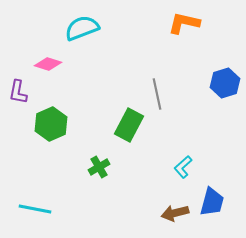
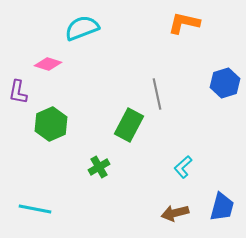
blue trapezoid: moved 10 px right, 5 px down
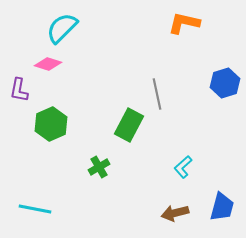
cyan semicircle: moved 20 px left; rotated 24 degrees counterclockwise
purple L-shape: moved 1 px right, 2 px up
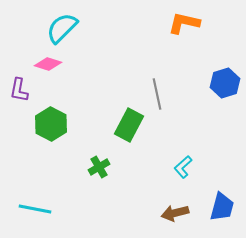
green hexagon: rotated 8 degrees counterclockwise
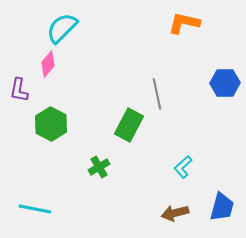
pink diamond: rotated 68 degrees counterclockwise
blue hexagon: rotated 16 degrees clockwise
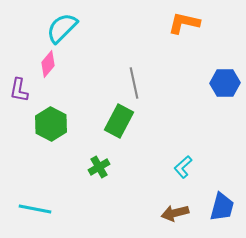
gray line: moved 23 px left, 11 px up
green rectangle: moved 10 px left, 4 px up
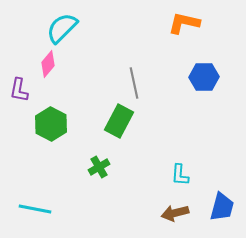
blue hexagon: moved 21 px left, 6 px up
cyan L-shape: moved 3 px left, 8 px down; rotated 45 degrees counterclockwise
